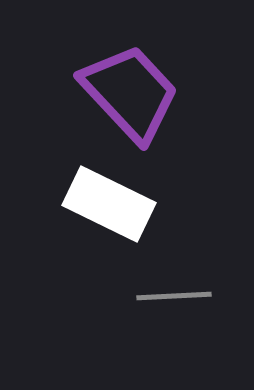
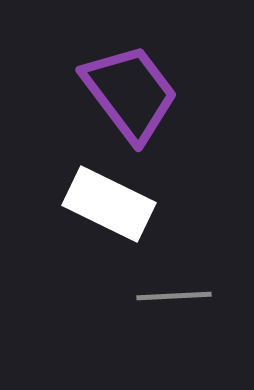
purple trapezoid: rotated 6 degrees clockwise
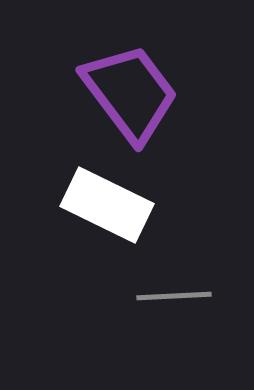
white rectangle: moved 2 px left, 1 px down
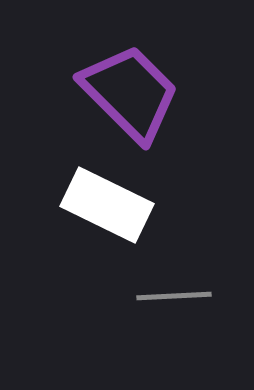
purple trapezoid: rotated 8 degrees counterclockwise
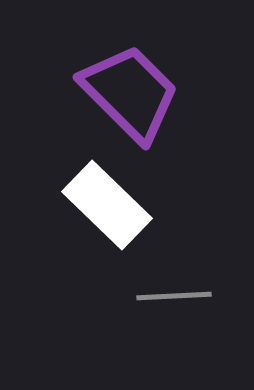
white rectangle: rotated 18 degrees clockwise
